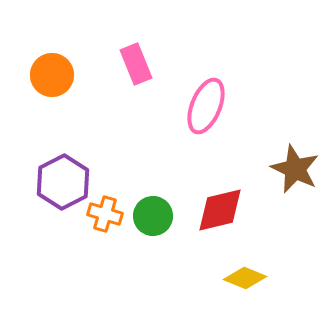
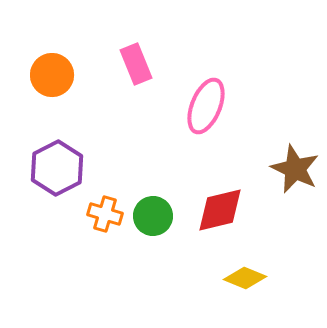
purple hexagon: moved 6 px left, 14 px up
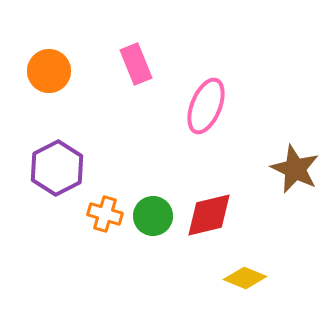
orange circle: moved 3 px left, 4 px up
red diamond: moved 11 px left, 5 px down
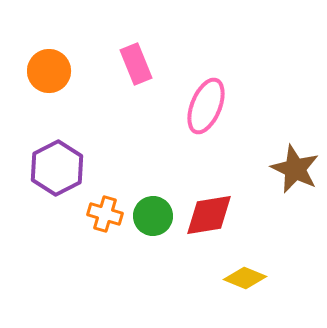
red diamond: rotated 4 degrees clockwise
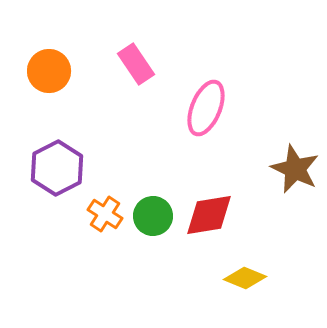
pink rectangle: rotated 12 degrees counterclockwise
pink ellipse: moved 2 px down
orange cross: rotated 16 degrees clockwise
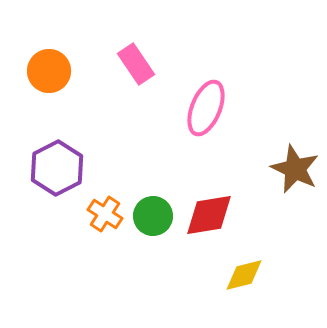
yellow diamond: moved 1 px left, 3 px up; rotated 36 degrees counterclockwise
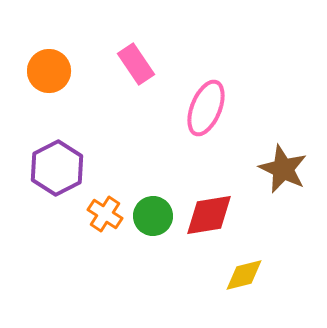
brown star: moved 12 px left
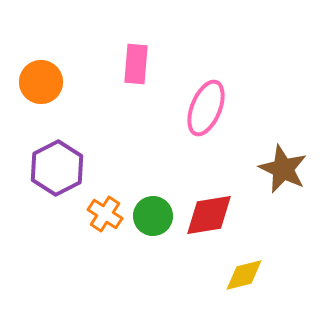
pink rectangle: rotated 39 degrees clockwise
orange circle: moved 8 px left, 11 px down
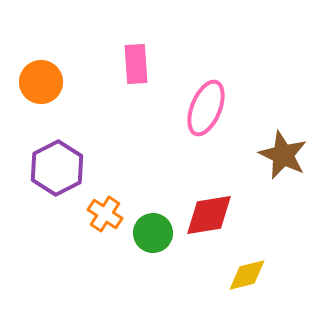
pink rectangle: rotated 9 degrees counterclockwise
brown star: moved 14 px up
green circle: moved 17 px down
yellow diamond: moved 3 px right
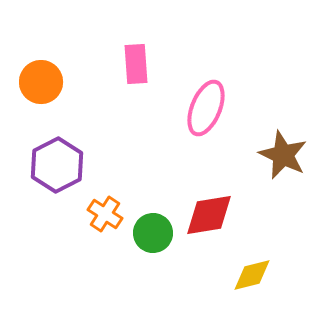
purple hexagon: moved 3 px up
yellow diamond: moved 5 px right
